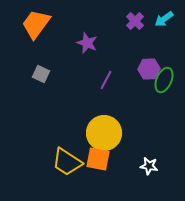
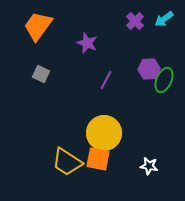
orange trapezoid: moved 2 px right, 2 px down
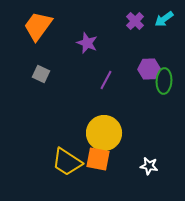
green ellipse: moved 1 px down; rotated 20 degrees counterclockwise
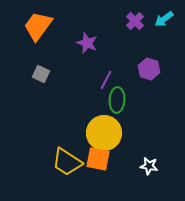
purple hexagon: rotated 20 degrees clockwise
green ellipse: moved 47 px left, 19 px down
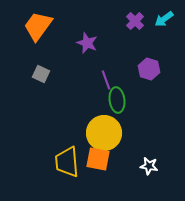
purple line: rotated 48 degrees counterclockwise
green ellipse: rotated 10 degrees counterclockwise
yellow trapezoid: rotated 52 degrees clockwise
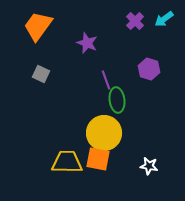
yellow trapezoid: rotated 96 degrees clockwise
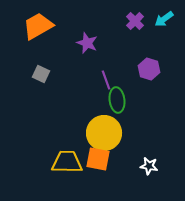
orange trapezoid: rotated 24 degrees clockwise
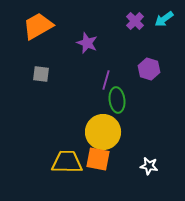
gray square: rotated 18 degrees counterclockwise
purple line: rotated 36 degrees clockwise
yellow circle: moved 1 px left, 1 px up
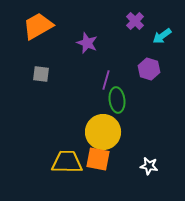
cyan arrow: moved 2 px left, 17 px down
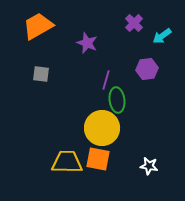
purple cross: moved 1 px left, 2 px down
purple hexagon: moved 2 px left; rotated 25 degrees counterclockwise
yellow circle: moved 1 px left, 4 px up
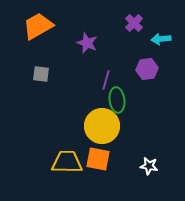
cyan arrow: moved 1 px left, 3 px down; rotated 30 degrees clockwise
yellow circle: moved 2 px up
